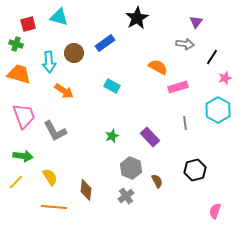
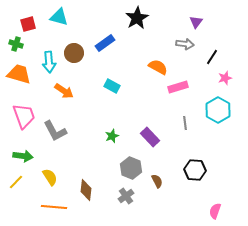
black hexagon: rotated 20 degrees clockwise
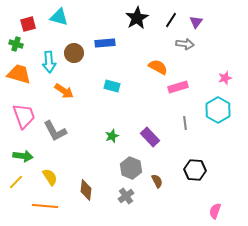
blue rectangle: rotated 30 degrees clockwise
black line: moved 41 px left, 37 px up
cyan rectangle: rotated 14 degrees counterclockwise
orange line: moved 9 px left, 1 px up
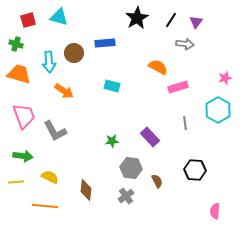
red square: moved 4 px up
green star: moved 5 px down; rotated 16 degrees clockwise
gray hexagon: rotated 15 degrees counterclockwise
yellow semicircle: rotated 30 degrees counterclockwise
yellow line: rotated 42 degrees clockwise
pink semicircle: rotated 14 degrees counterclockwise
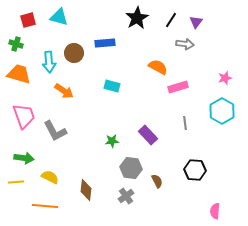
cyan hexagon: moved 4 px right, 1 px down
purple rectangle: moved 2 px left, 2 px up
green arrow: moved 1 px right, 2 px down
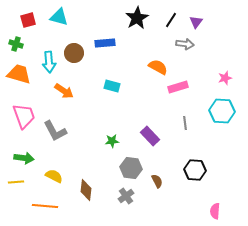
cyan hexagon: rotated 25 degrees counterclockwise
purple rectangle: moved 2 px right, 1 px down
yellow semicircle: moved 4 px right, 1 px up
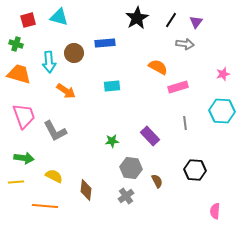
pink star: moved 2 px left, 4 px up
cyan rectangle: rotated 21 degrees counterclockwise
orange arrow: moved 2 px right
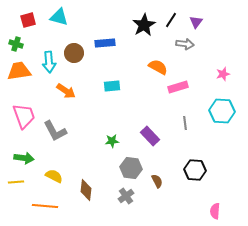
black star: moved 7 px right, 7 px down
orange trapezoid: moved 3 px up; rotated 25 degrees counterclockwise
